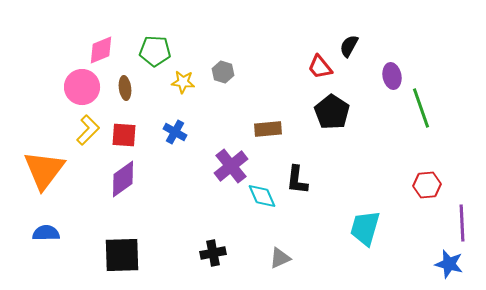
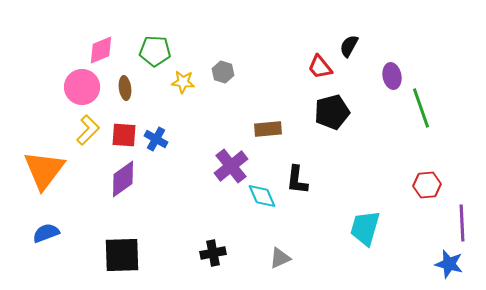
black pentagon: rotated 24 degrees clockwise
blue cross: moved 19 px left, 7 px down
blue semicircle: rotated 20 degrees counterclockwise
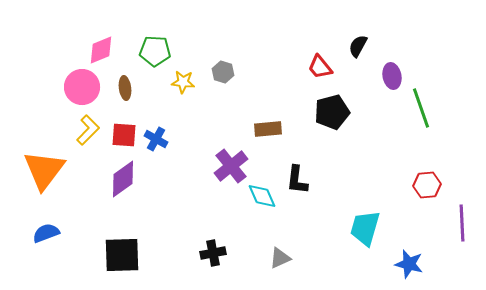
black semicircle: moved 9 px right
blue star: moved 40 px left
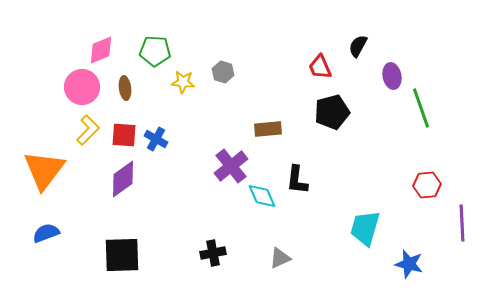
red trapezoid: rotated 16 degrees clockwise
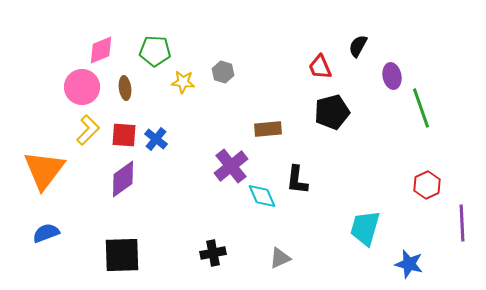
blue cross: rotated 10 degrees clockwise
red hexagon: rotated 20 degrees counterclockwise
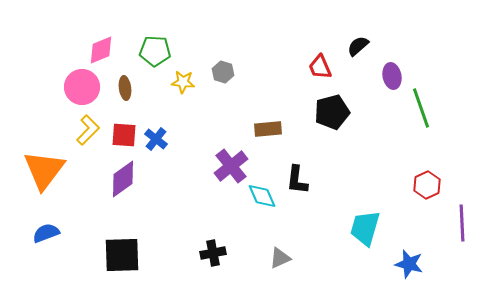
black semicircle: rotated 20 degrees clockwise
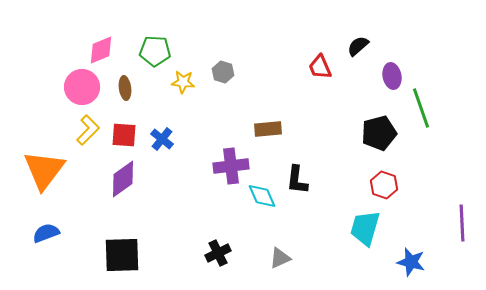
black pentagon: moved 47 px right, 21 px down
blue cross: moved 6 px right
purple cross: rotated 32 degrees clockwise
red hexagon: moved 43 px left; rotated 16 degrees counterclockwise
black cross: moved 5 px right; rotated 15 degrees counterclockwise
blue star: moved 2 px right, 2 px up
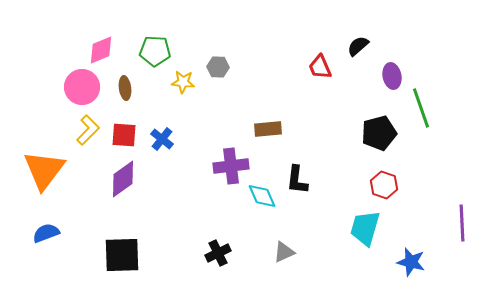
gray hexagon: moved 5 px left, 5 px up; rotated 15 degrees counterclockwise
gray triangle: moved 4 px right, 6 px up
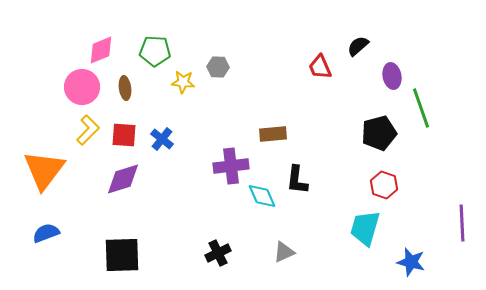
brown rectangle: moved 5 px right, 5 px down
purple diamond: rotated 18 degrees clockwise
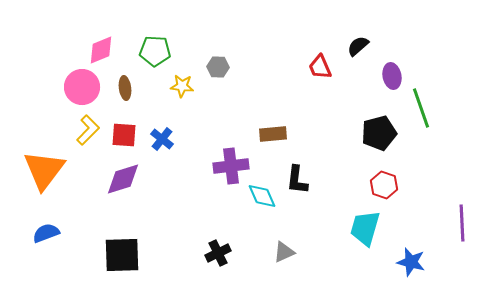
yellow star: moved 1 px left, 4 px down
